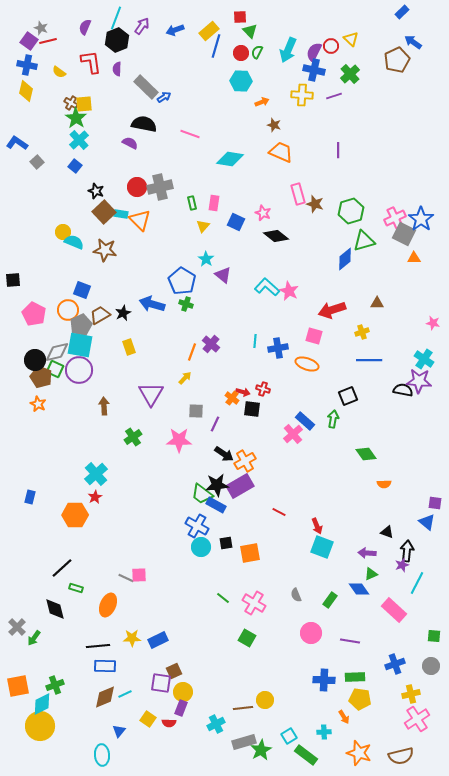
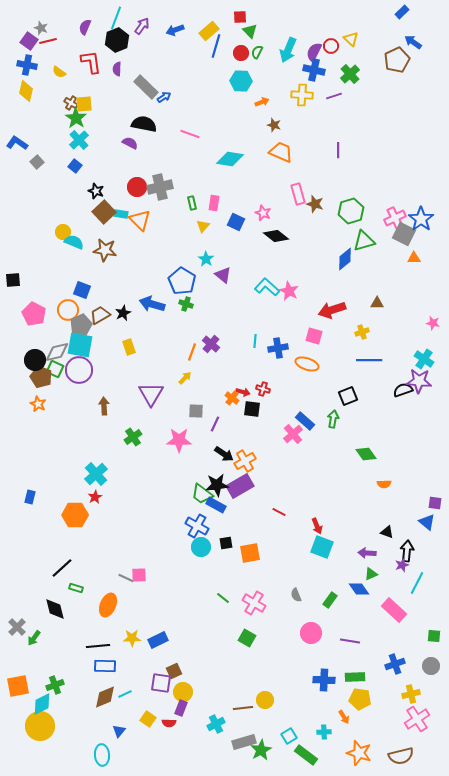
black semicircle at (403, 390): rotated 30 degrees counterclockwise
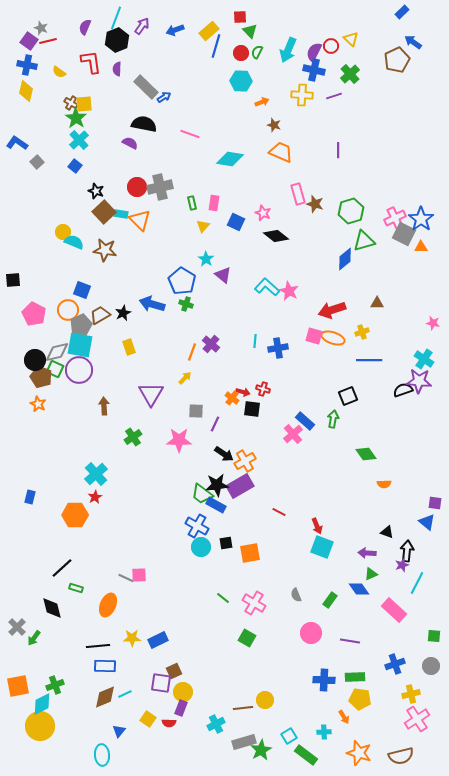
orange triangle at (414, 258): moved 7 px right, 11 px up
orange ellipse at (307, 364): moved 26 px right, 26 px up
black diamond at (55, 609): moved 3 px left, 1 px up
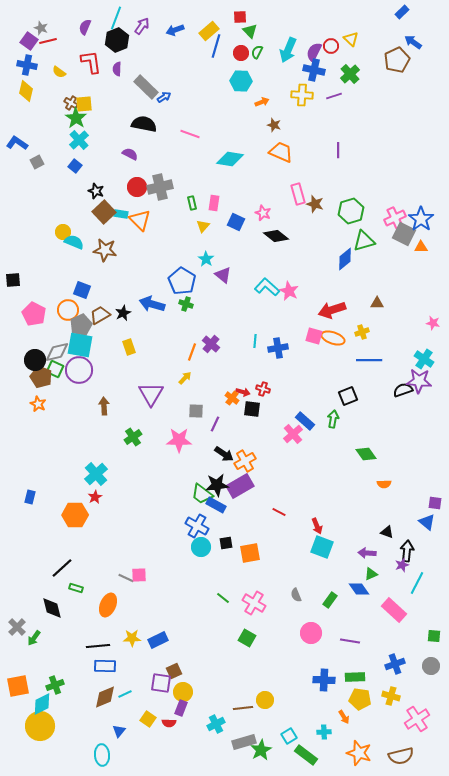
purple semicircle at (130, 143): moved 11 px down
gray square at (37, 162): rotated 16 degrees clockwise
yellow cross at (411, 694): moved 20 px left, 2 px down; rotated 30 degrees clockwise
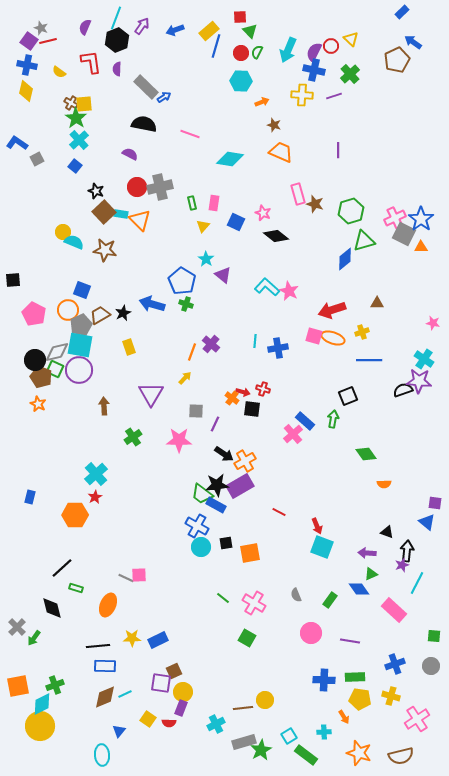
gray square at (37, 162): moved 3 px up
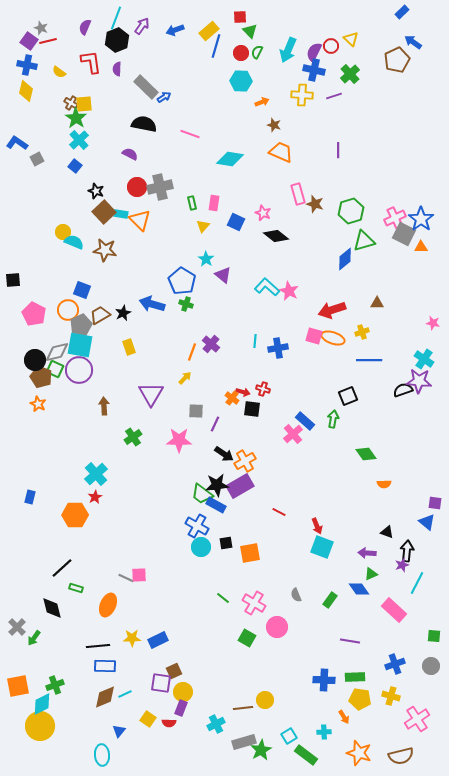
pink circle at (311, 633): moved 34 px left, 6 px up
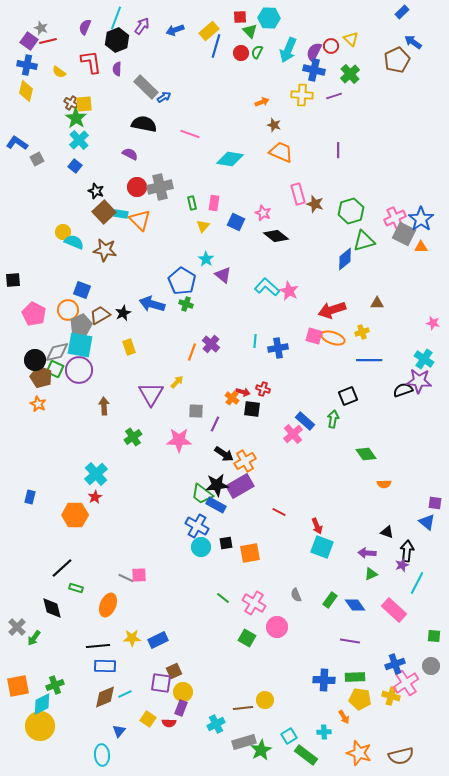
cyan hexagon at (241, 81): moved 28 px right, 63 px up
yellow arrow at (185, 378): moved 8 px left, 4 px down
blue diamond at (359, 589): moved 4 px left, 16 px down
pink cross at (417, 719): moved 11 px left, 36 px up
